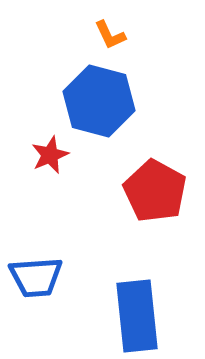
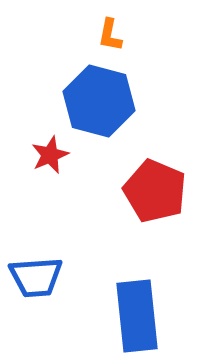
orange L-shape: rotated 36 degrees clockwise
red pentagon: rotated 6 degrees counterclockwise
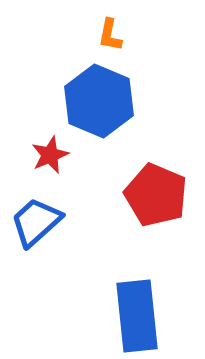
blue hexagon: rotated 8 degrees clockwise
red pentagon: moved 1 px right, 4 px down
blue trapezoid: moved 55 px up; rotated 142 degrees clockwise
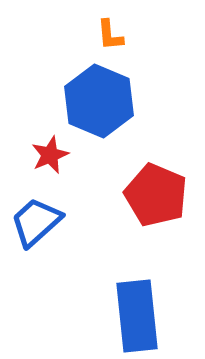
orange L-shape: rotated 16 degrees counterclockwise
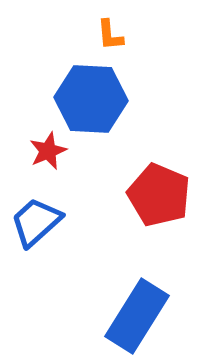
blue hexagon: moved 8 px left, 2 px up; rotated 20 degrees counterclockwise
red star: moved 2 px left, 4 px up
red pentagon: moved 3 px right
blue rectangle: rotated 38 degrees clockwise
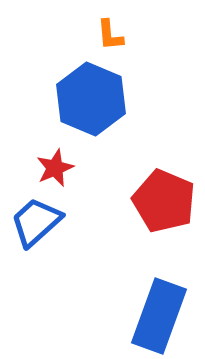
blue hexagon: rotated 20 degrees clockwise
red star: moved 7 px right, 17 px down
red pentagon: moved 5 px right, 6 px down
blue rectangle: moved 22 px right; rotated 12 degrees counterclockwise
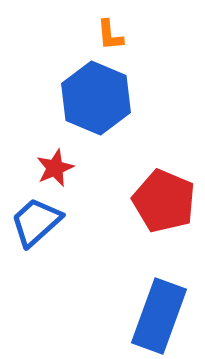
blue hexagon: moved 5 px right, 1 px up
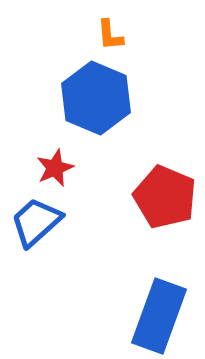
red pentagon: moved 1 px right, 4 px up
